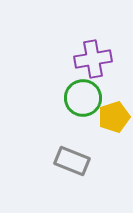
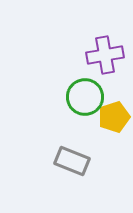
purple cross: moved 12 px right, 4 px up
green circle: moved 2 px right, 1 px up
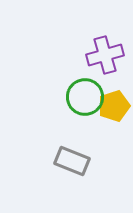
purple cross: rotated 6 degrees counterclockwise
yellow pentagon: moved 11 px up
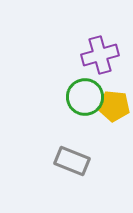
purple cross: moved 5 px left
yellow pentagon: rotated 24 degrees clockwise
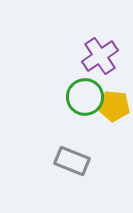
purple cross: moved 1 px down; rotated 18 degrees counterclockwise
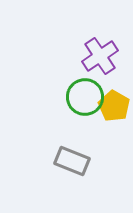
yellow pentagon: rotated 24 degrees clockwise
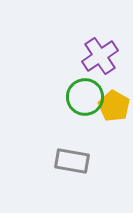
gray rectangle: rotated 12 degrees counterclockwise
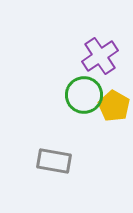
green circle: moved 1 px left, 2 px up
gray rectangle: moved 18 px left
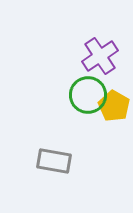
green circle: moved 4 px right
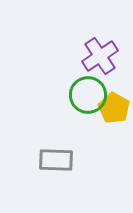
yellow pentagon: moved 2 px down
gray rectangle: moved 2 px right, 1 px up; rotated 8 degrees counterclockwise
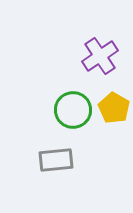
green circle: moved 15 px left, 15 px down
gray rectangle: rotated 8 degrees counterclockwise
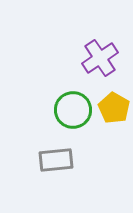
purple cross: moved 2 px down
